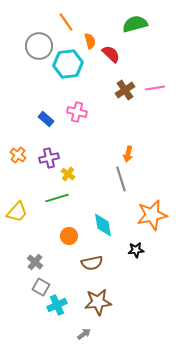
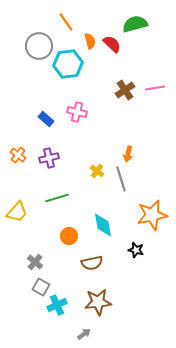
red semicircle: moved 1 px right, 10 px up
yellow cross: moved 29 px right, 3 px up
black star: rotated 21 degrees clockwise
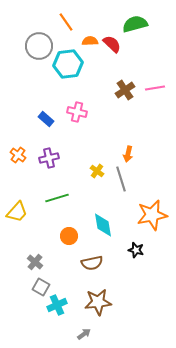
orange semicircle: rotated 77 degrees counterclockwise
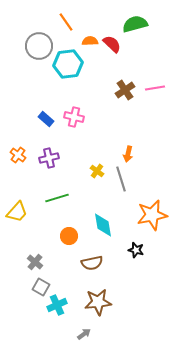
pink cross: moved 3 px left, 5 px down
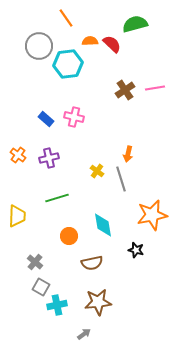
orange line: moved 4 px up
yellow trapezoid: moved 4 px down; rotated 40 degrees counterclockwise
cyan cross: rotated 12 degrees clockwise
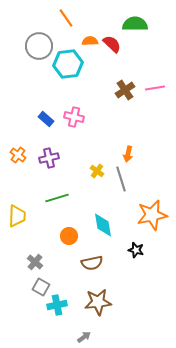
green semicircle: rotated 15 degrees clockwise
gray arrow: moved 3 px down
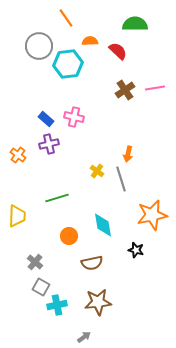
red semicircle: moved 6 px right, 7 px down
purple cross: moved 14 px up
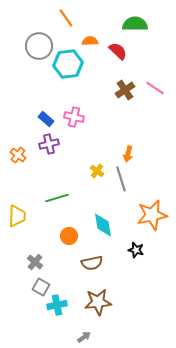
pink line: rotated 42 degrees clockwise
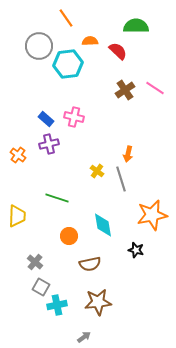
green semicircle: moved 1 px right, 2 px down
green line: rotated 35 degrees clockwise
brown semicircle: moved 2 px left, 1 px down
